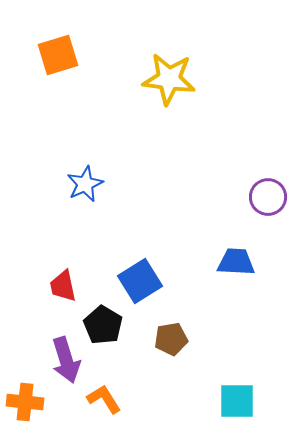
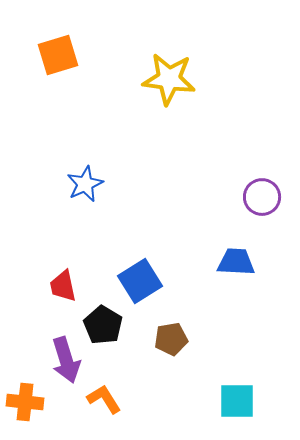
purple circle: moved 6 px left
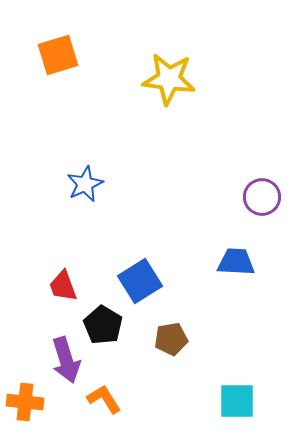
red trapezoid: rotated 8 degrees counterclockwise
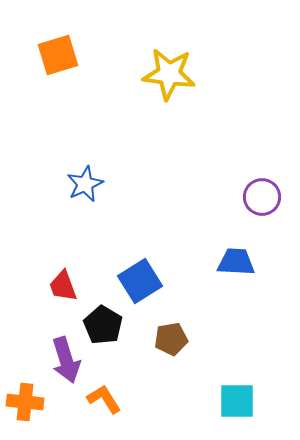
yellow star: moved 5 px up
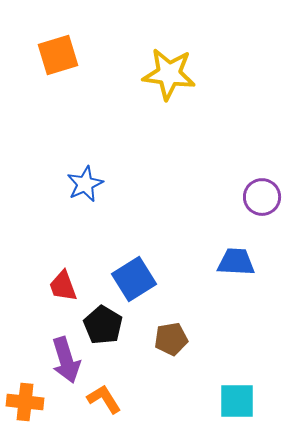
blue square: moved 6 px left, 2 px up
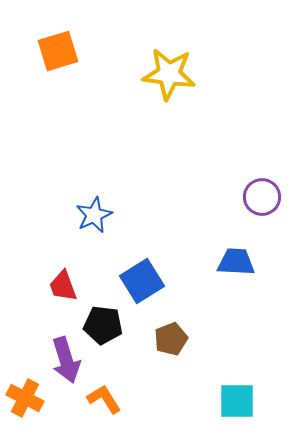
orange square: moved 4 px up
blue star: moved 9 px right, 31 px down
blue square: moved 8 px right, 2 px down
black pentagon: rotated 24 degrees counterclockwise
brown pentagon: rotated 12 degrees counterclockwise
orange cross: moved 4 px up; rotated 21 degrees clockwise
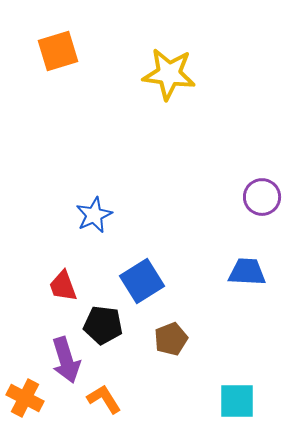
blue trapezoid: moved 11 px right, 10 px down
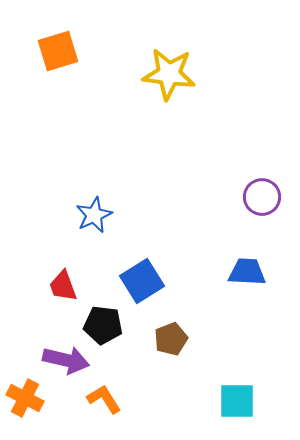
purple arrow: rotated 60 degrees counterclockwise
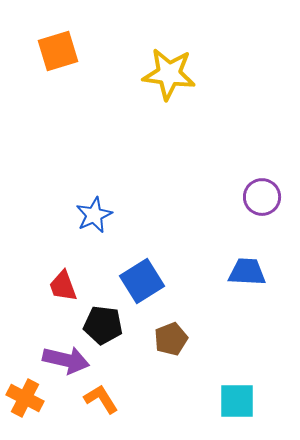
orange L-shape: moved 3 px left
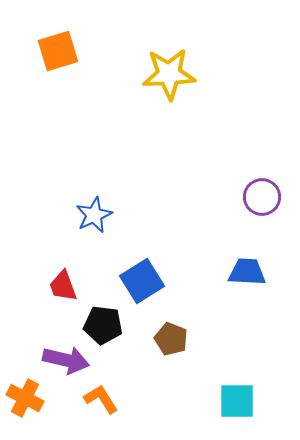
yellow star: rotated 10 degrees counterclockwise
brown pentagon: rotated 28 degrees counterclockwise
